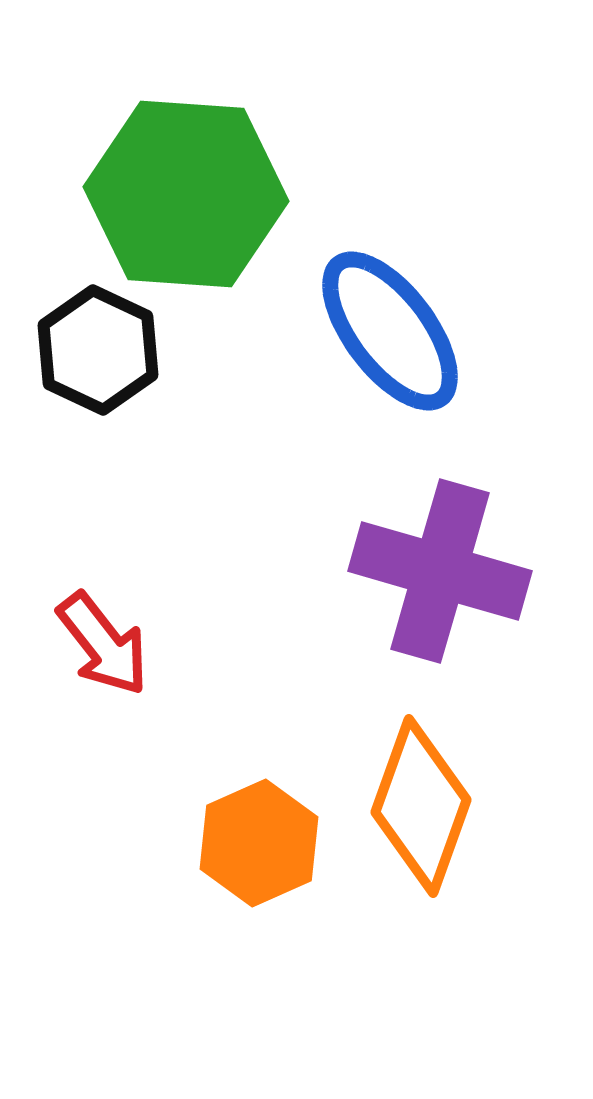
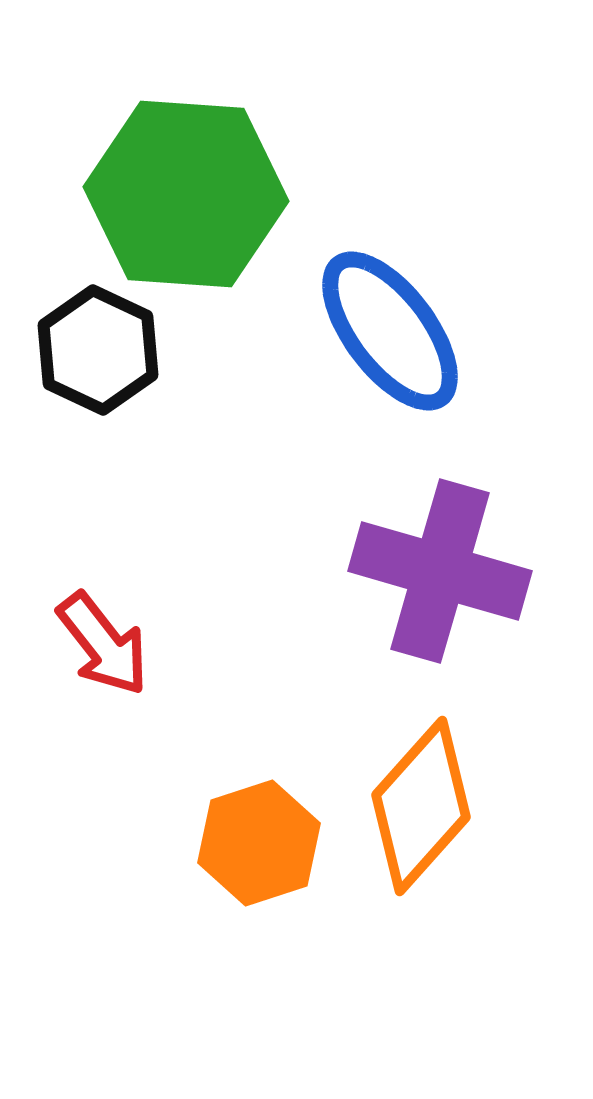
orange diamond: rotated 22 degrees clockwise
orange hexagon: rotated 6 degrees clockwise
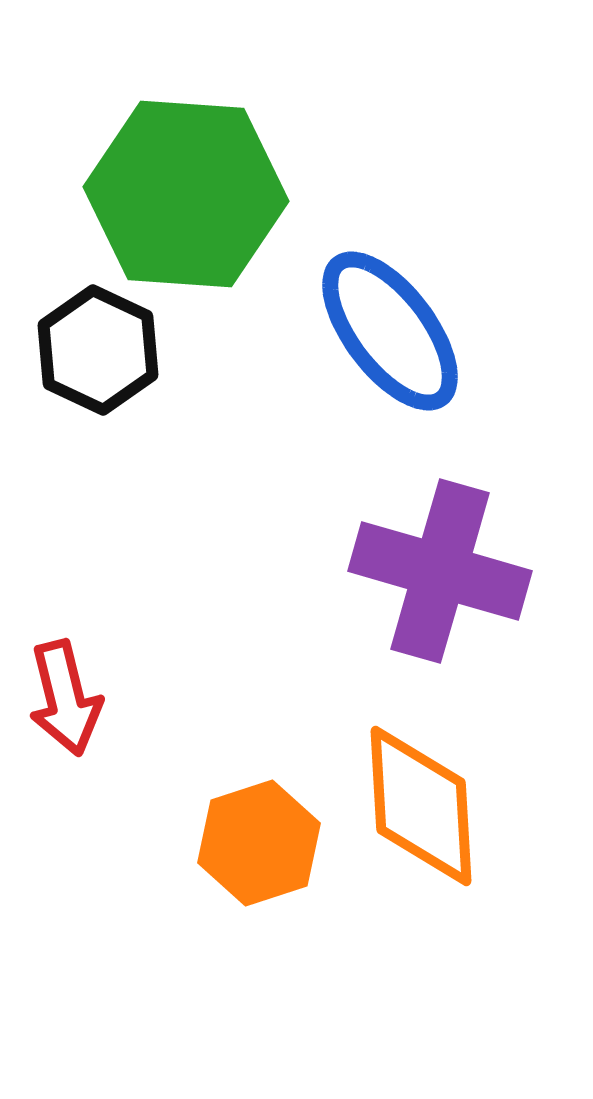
red arrow: moved 38 px left, 54 px down; rotated 24 degrees clockwise
orange diamond: rotated 45 degrees counterclockwise
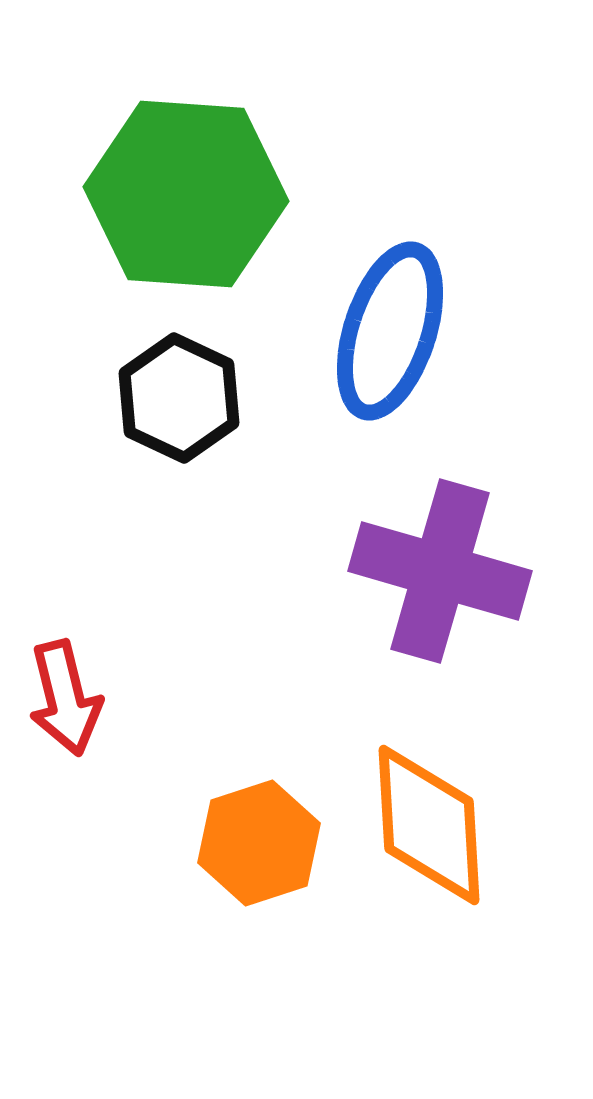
blue ellipse: rotated 55 degrees clockwise
black hexagon: moved 81 px right, 48 px down
orange diamond: moved 8 px right, 19 px down
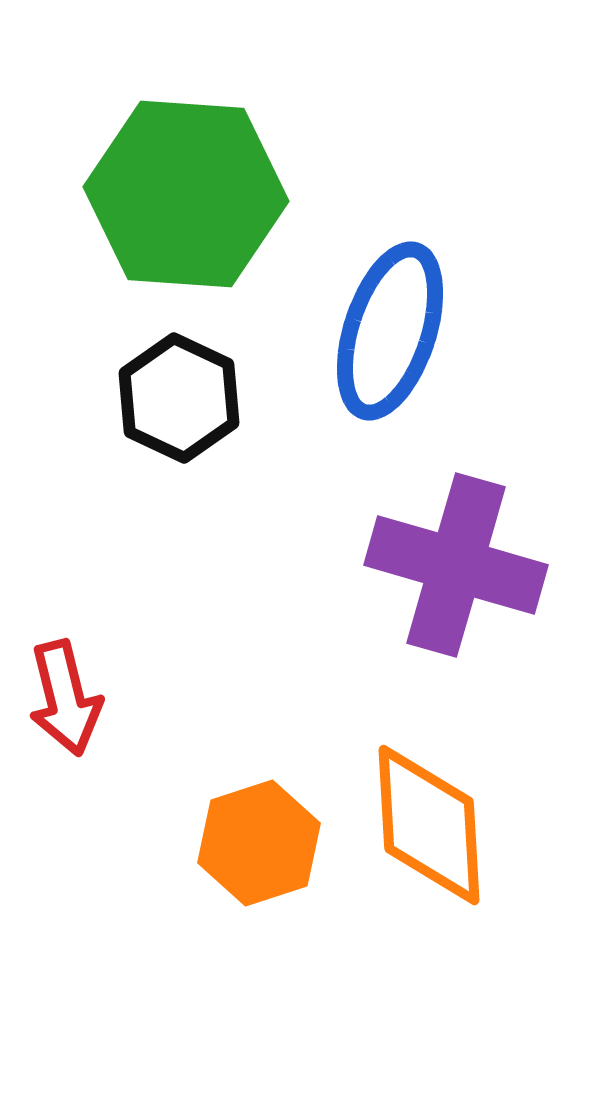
purple cross: moved 16 px right, 6 px up
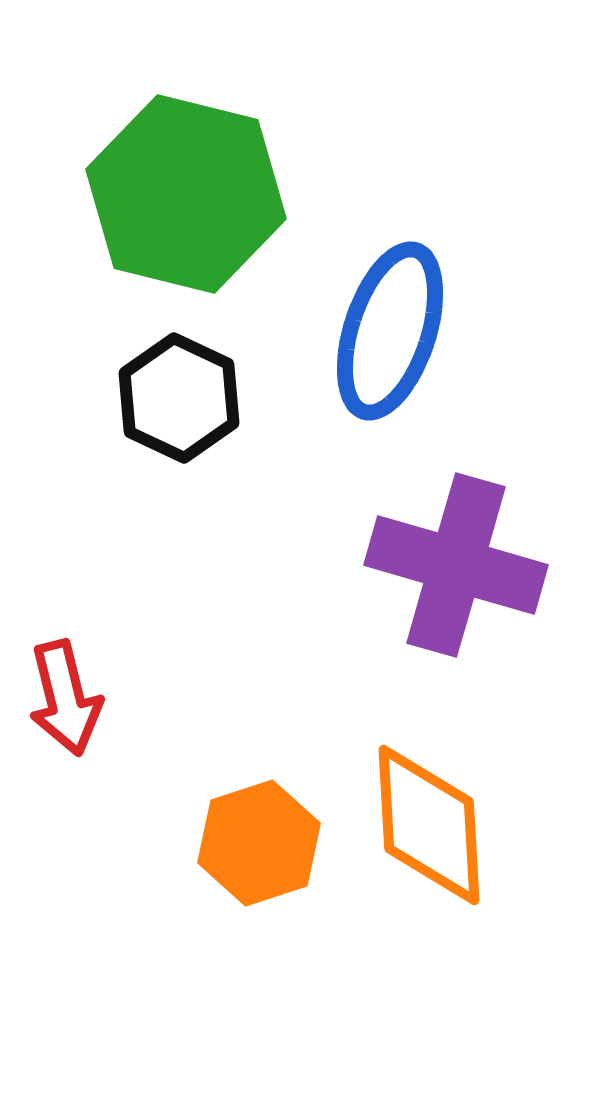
green hexagon: rotated 10 degrees clockwise
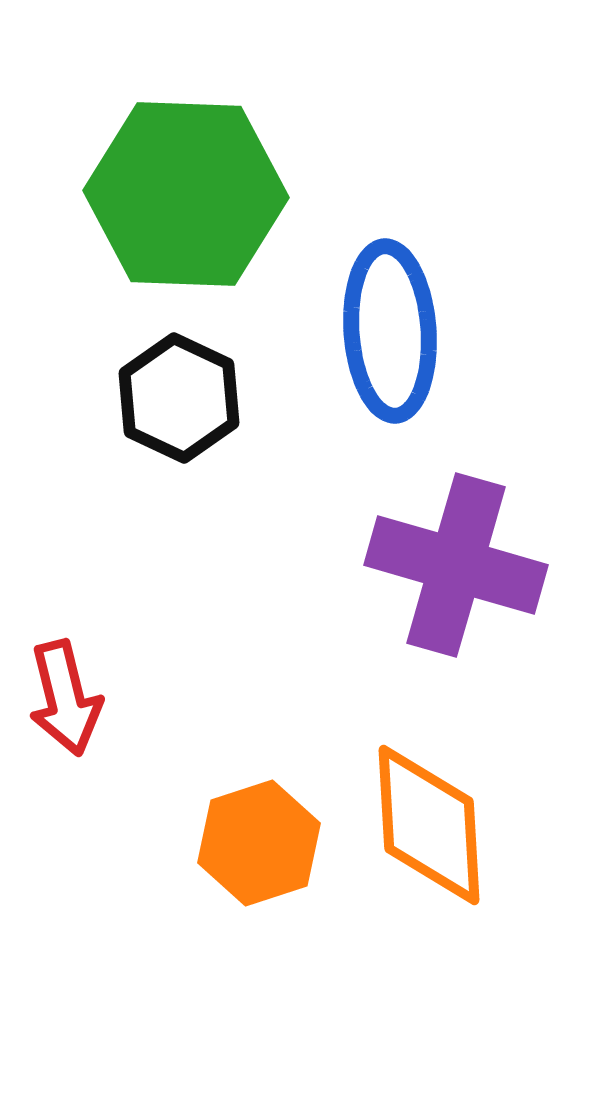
green hexagon: rotated 12 degrees counterclockwise
blue ellipse: rotated 22 degrees counterclockwise
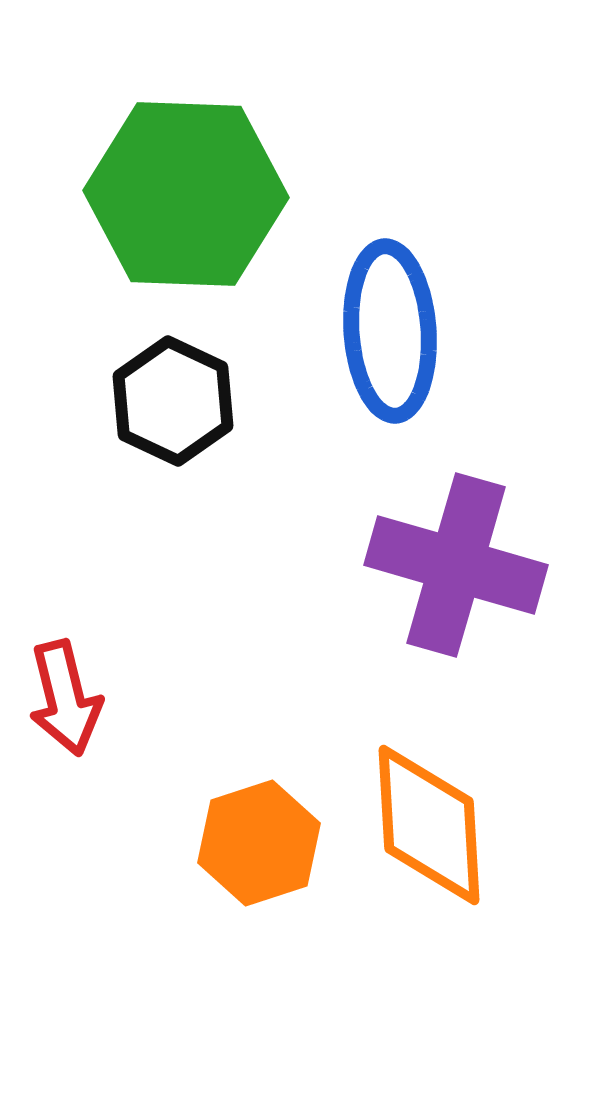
black hexagon: moved 6 px left, 3 px down
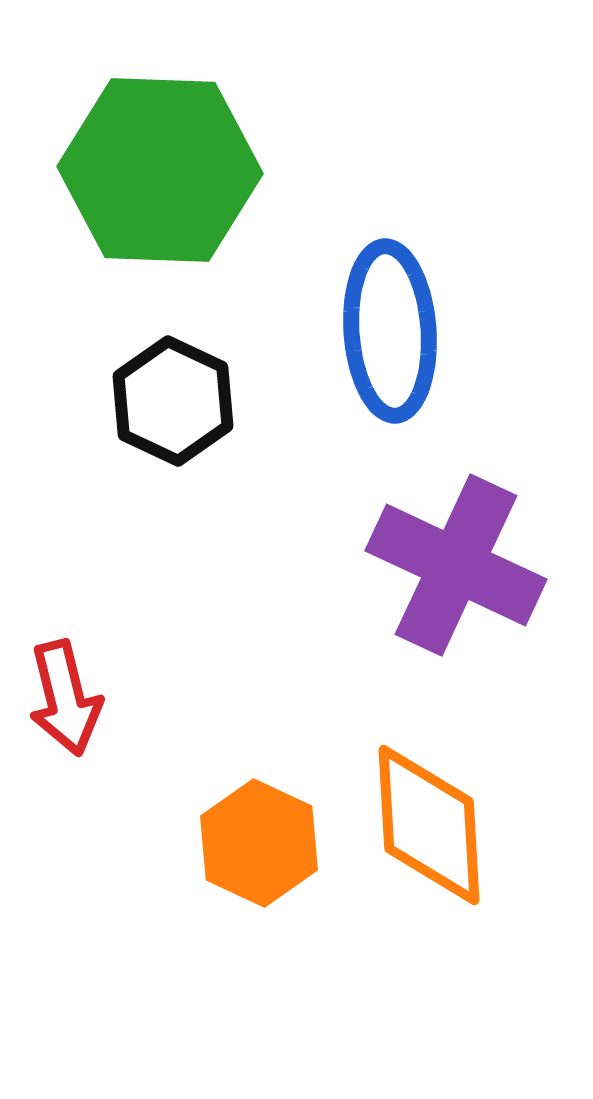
green hexagon: moved 26 px left, 24 px up
purple cross: rotated 9 degrees clockwise
orange hexagon: rotated 17 degrees counterclockwise
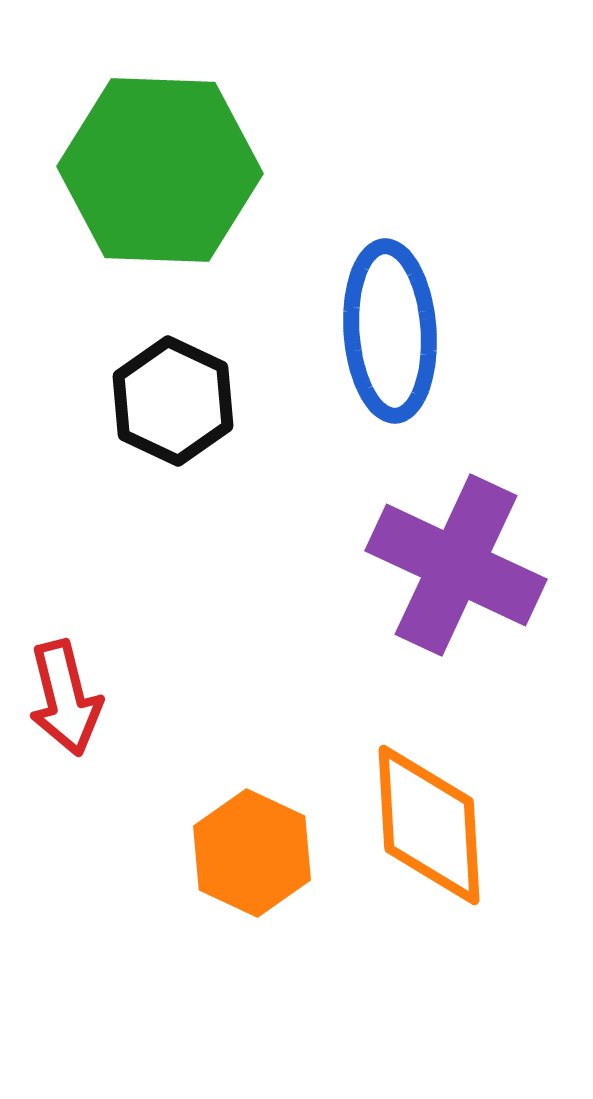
orange hexagon: moved 7 px left, 10 px down
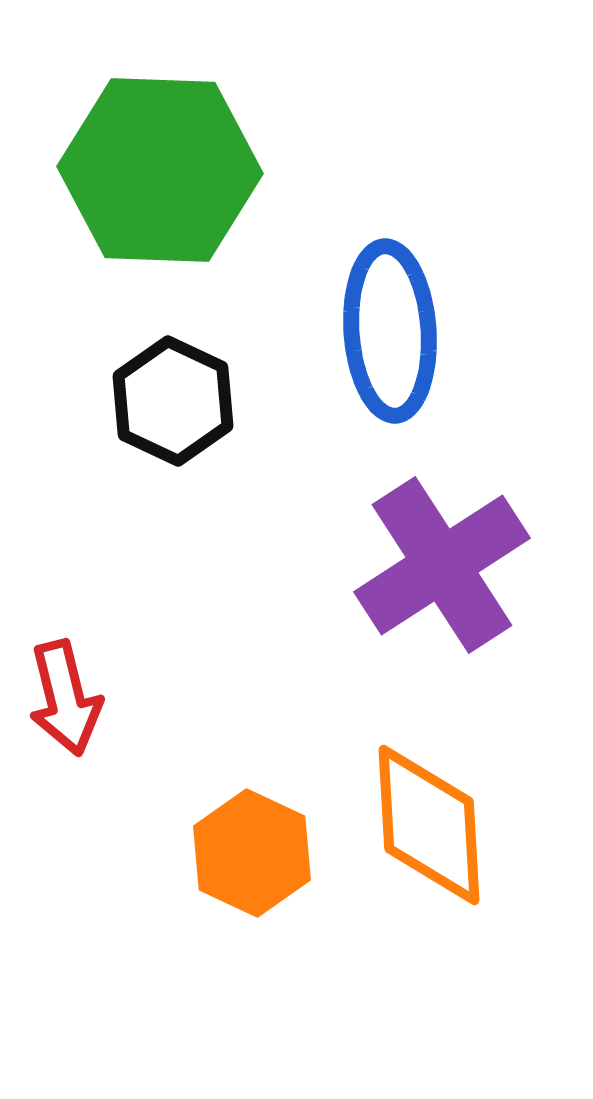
purple cross: moved 14 px left; rotated 32 degrees clockwise
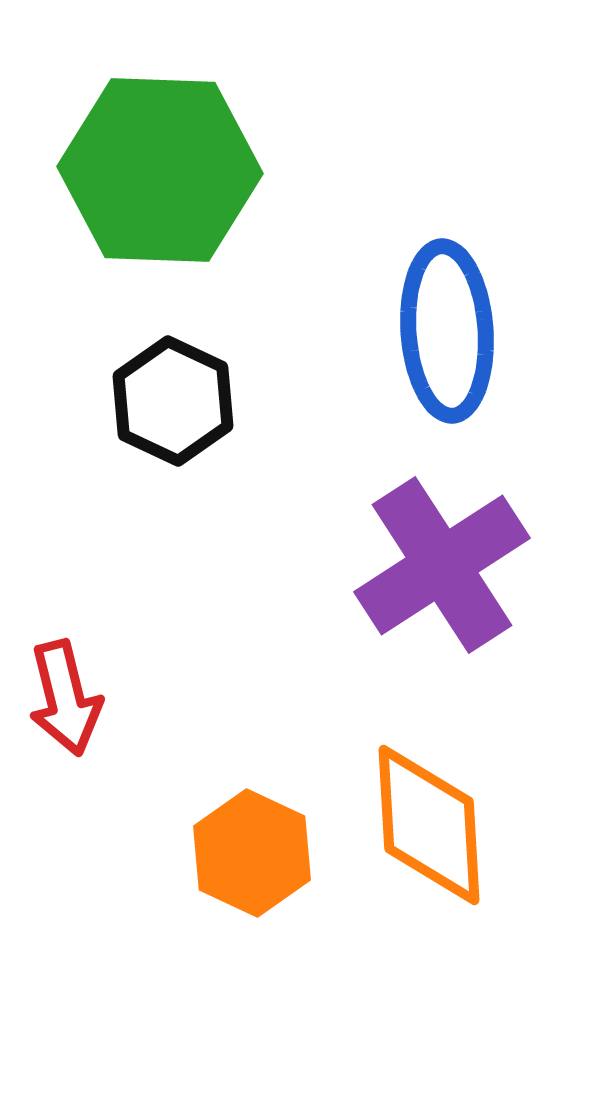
blue ellipse: moved 57 px right
